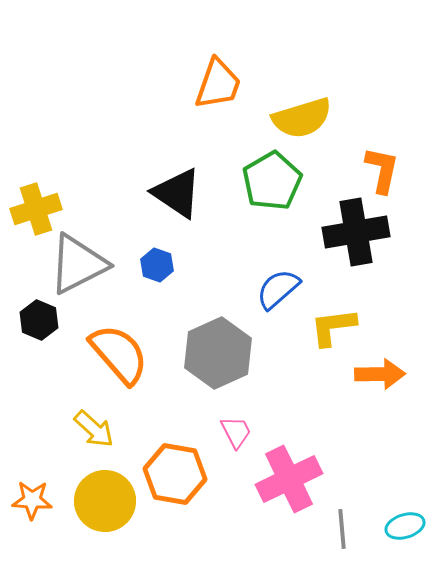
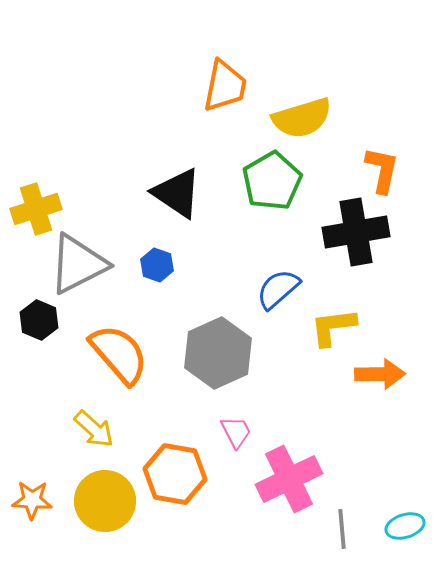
orange trapezoid: moved 7 px right, 2 px down; rotated 8 degrees counterclockwise
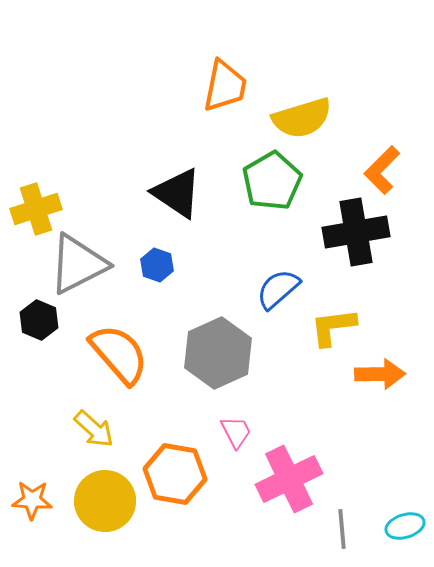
orange L-shape: rotated 147 degrees counterclockwise
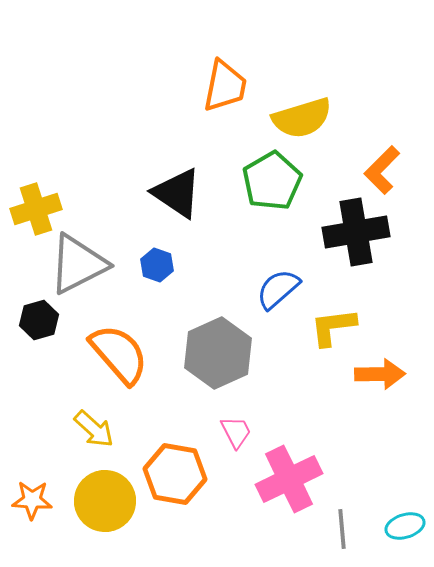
black hexagon: rotated 21 degrees clockwise
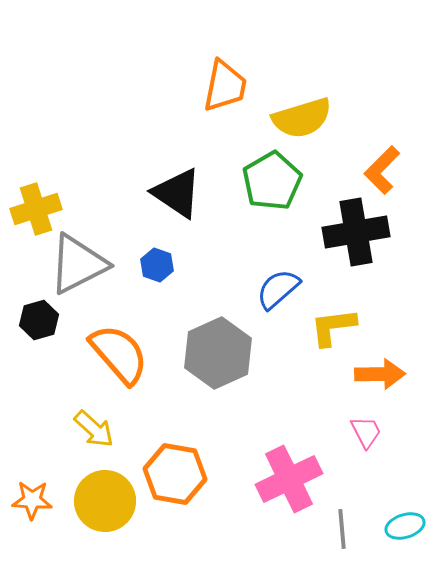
pink trapezoid: moved 130 px right
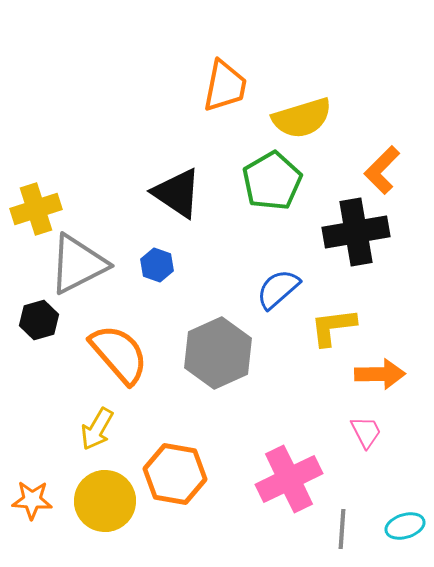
yellow arrow: moved 3 px right; rotated 78 degrees clockwise
gray line: rotated 9 degrees clockwise
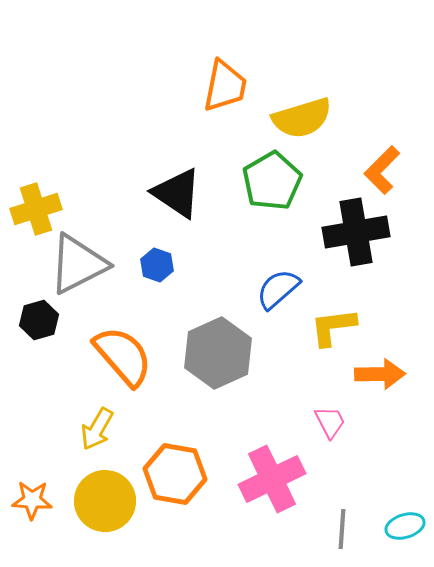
orange semicircle: moved 4 px right, 2 px down
pink trapezoid: moved 36 px left, 10 px up
pink cross: moved 17 px left
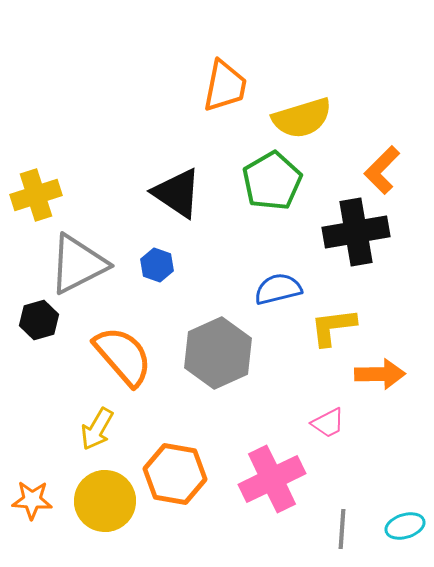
yellow cross: moved 14 px up
blue semicircle: rotated 27 degrees clockwise
pink trapezoid: moved 2 px left, 1 px down; rotated 90 degrees clockwise
